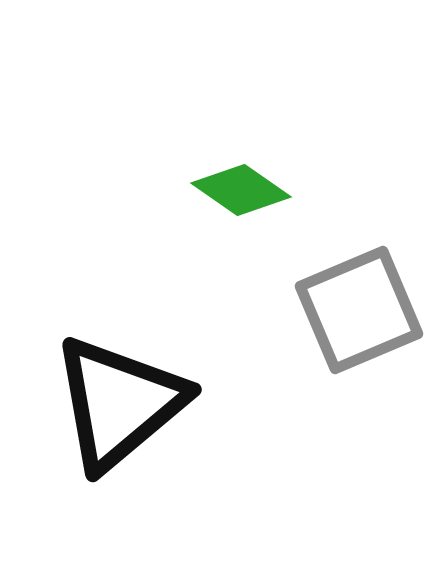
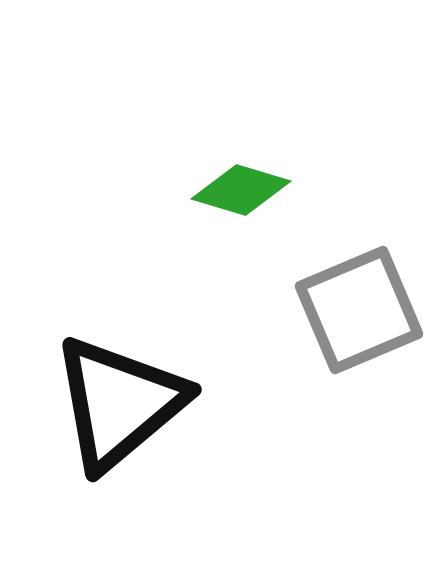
green diamond: rotated 18 degrees counterclockwise
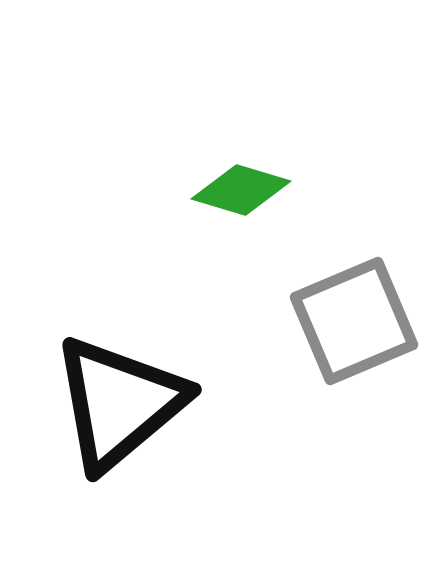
gray square: moved 5 px left, 11 px down
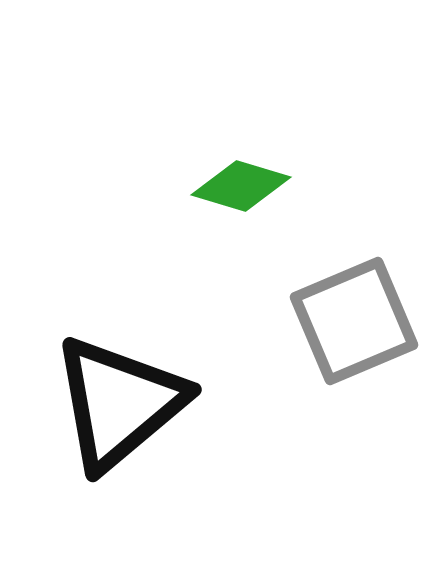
green diamond: moved 4 px up
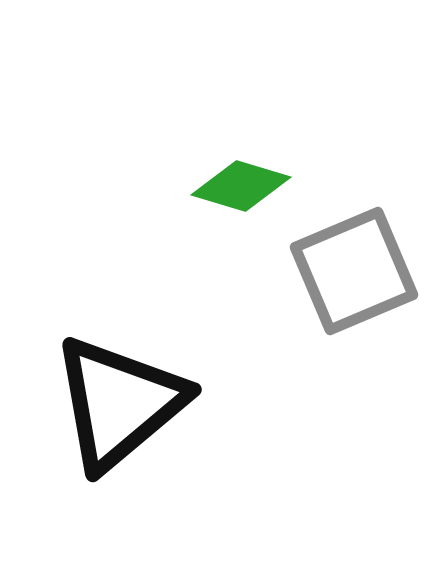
gray square: moved 50 px up
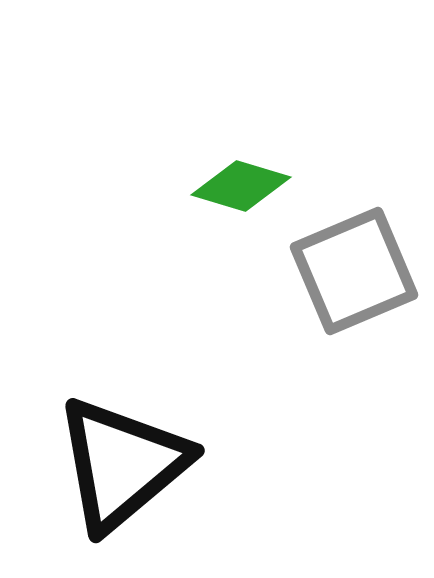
black triangle: moved 3 px right, 61 px down
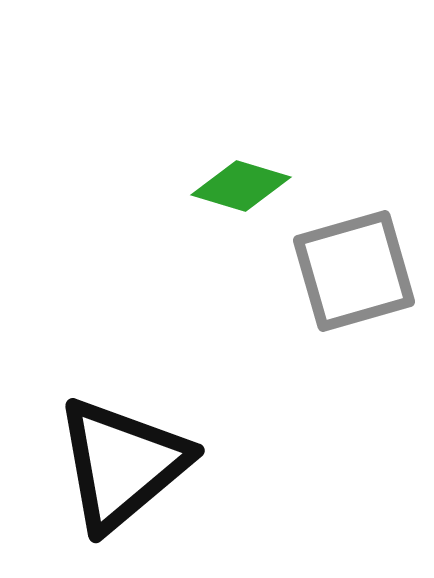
gray square: rotated 7 degrees clockwise
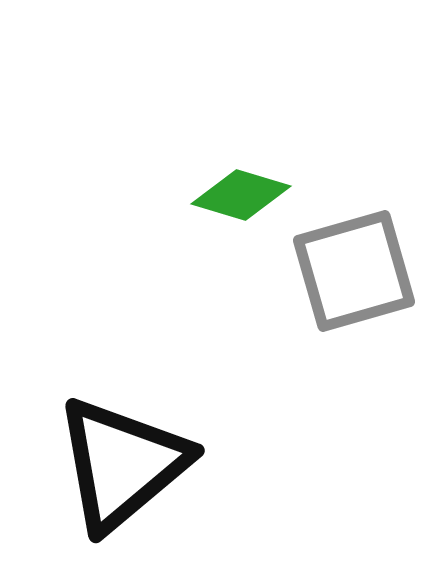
green diamond: moved 9 px down
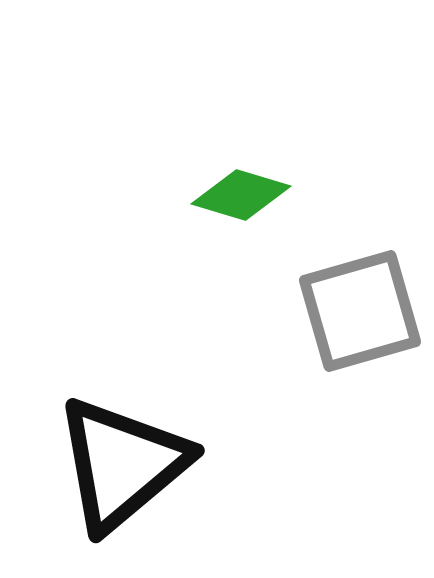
gray square: moved 6 px right, 40 px down
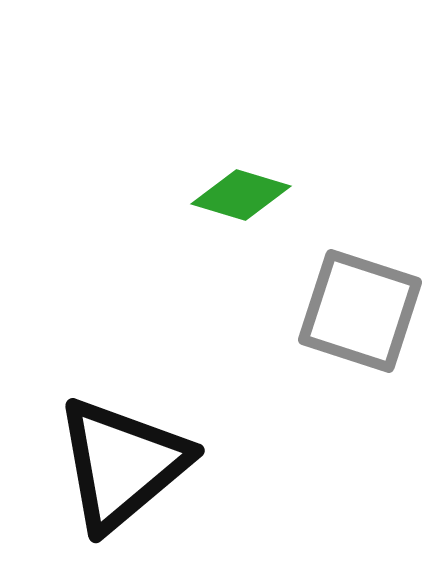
gray square: rotated 34 degrees clockwise
